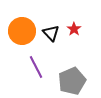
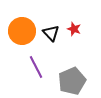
red star: rotated 16 degrees counterclockwise
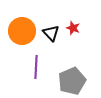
red star: moved 1 px left, 1 px up
purple line: rotated 30 degrees clockwise
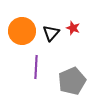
black triangle: rotated 24 degrees clockwise
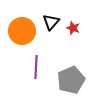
black triangle: moved 11 px up
gray pentagon: moved 1 px left, 1 px up
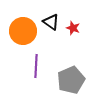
black triangle: rotated 36 degrees counterclockwise
orange circle: moved 1 px right
purple line: moved 1 px up
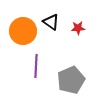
red star: moved 5 px right; rotated 24 degrees counterclockwise
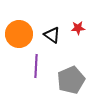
black triangle: moved 1 px right, 13 px down
orange circle: moved 4 px left, 3 px down
